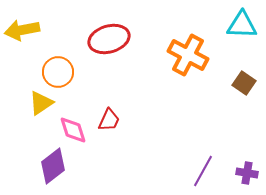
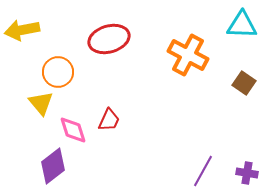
yellow triangle: rotated 36 degrees counterclockwise
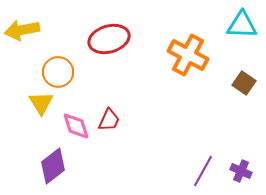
yellow triangle: rotated 8 degrees clockwise
pink diamond: moved 3 px right, 4 px up
purple cross: moved 6 px left, 2 px up; rotated 15 degrees clockwise
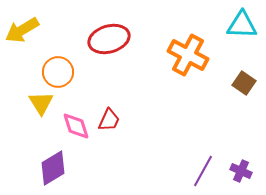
yellow arrow: rotated 20 degrees counterclockwise
purple diamond: moved 2 px down; rotated 6 degrees clockwise
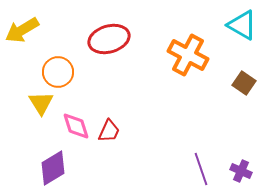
cyan triangle: rotated 28 degrees clockwise
red trapezoid: moved 11 px down
purple line: moved 2 px left, 2 px up; rotated 48 degrees counterclockwise
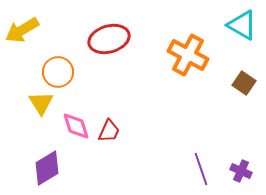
purple diamond: moved 6 px left
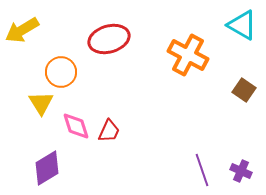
orange circle: moved 3 px right
brown square: moved 7 px down
purple line: moved 1 px right, 1 px down
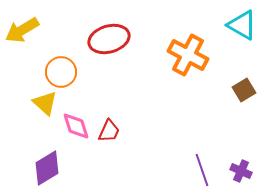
brown square: rotated 25 degrees clockwise
yellow triangle: moved 4 px right; rotated 16 degrees counterclockwise
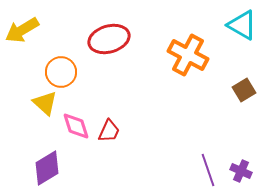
purple line: moved 6 px right
